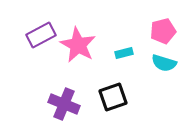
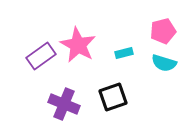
purple rectangle: moved 21 px down; rotated 8 degrees counterclockwise
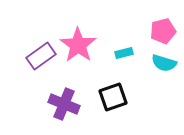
pink star: rotated 6 degrees clockwise
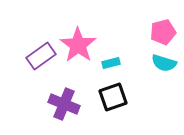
pink pentagon: moved 1 px down
cyan rectangle: moved 13 px left, 10 px down
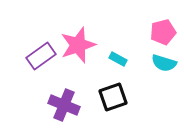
pink star: rotated 18 degrees clockwise
cyan rectangle: moved 7 px right, 4 px up; rotated 42 degrees clockwise
purple cross: moved 1 px down
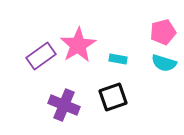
pink star: rotated 12 degrees counterclockwise
cyan rectangle: rotated 18 degrees counterclockwise
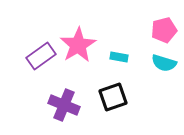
pink pentagon: moved 1 px right, 2 px up
cyan rectangle: moved 1 px right, 2 px up
